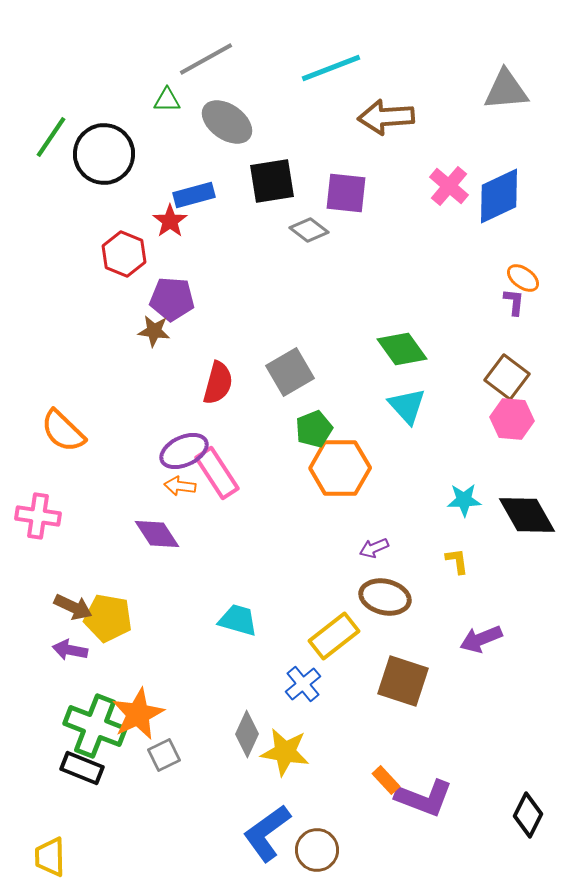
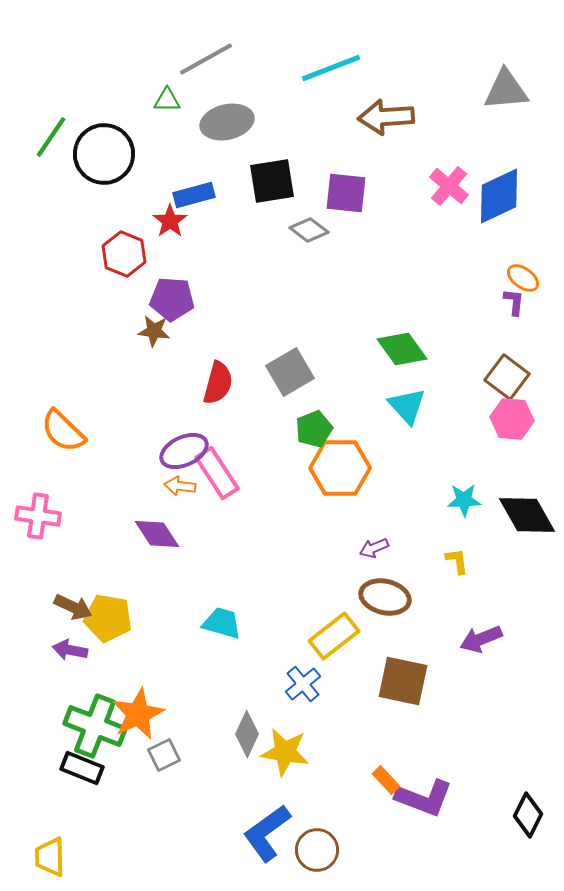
gray ellipse at (227, 122): rotated 48 degrees counterclockwise
cyan trapezoid at (238, 620): moved 16 px left, 3 px down
brown square at (403, 681): rotated 6 degrees counterclockwise
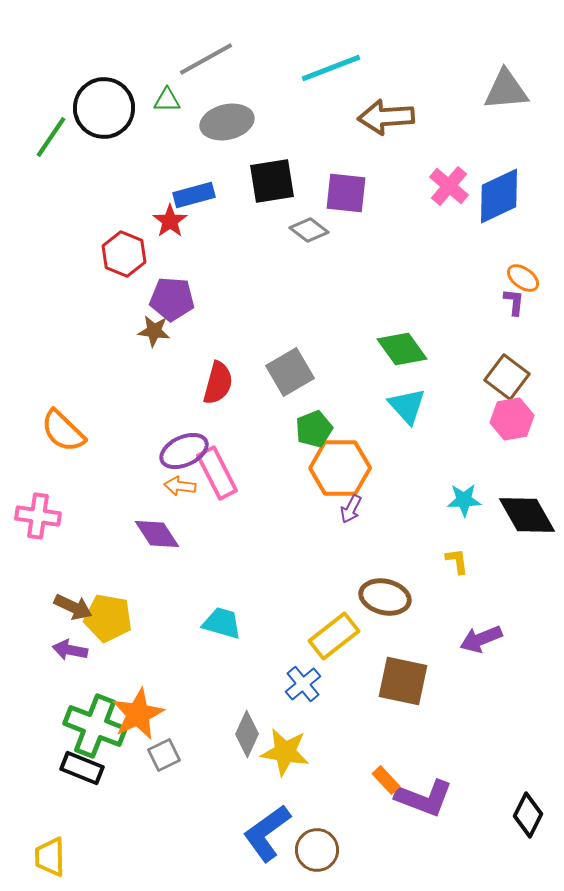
black circle at (104, 154): moved 46 px up
pink hexagon at (512, 419): rotated 15 degrees counterclockwise
pink rectangle at (217, 473): rotated 6 degrees clockwise
purple arrow at (374, 548): moved 23 px left, 39 px up; rotated 40 degrees counterclockwise
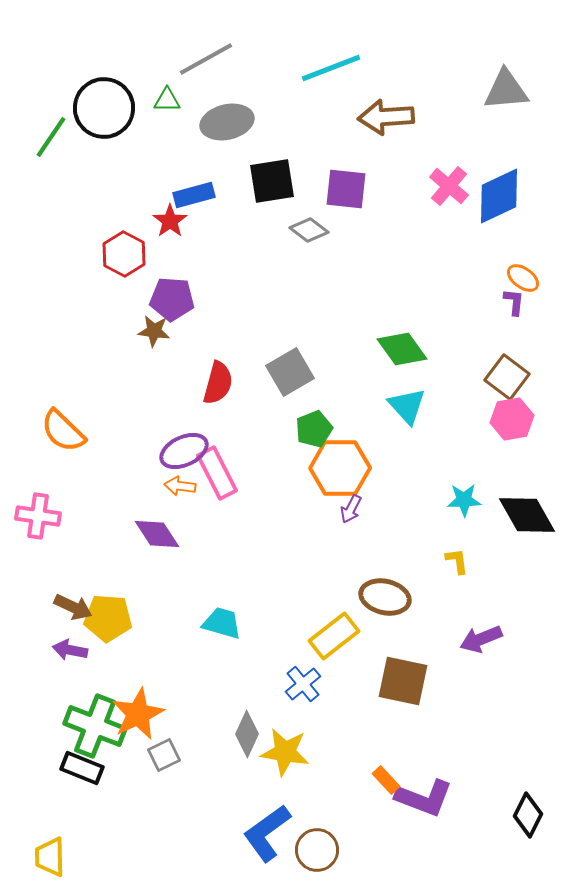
purple square at (346, 193): moved 4 px up
red hexagon at (124, 254): rotated 6 degrees clockwise
yellow pentagon at (108, 618): rotated 6 degrees counterclockwise
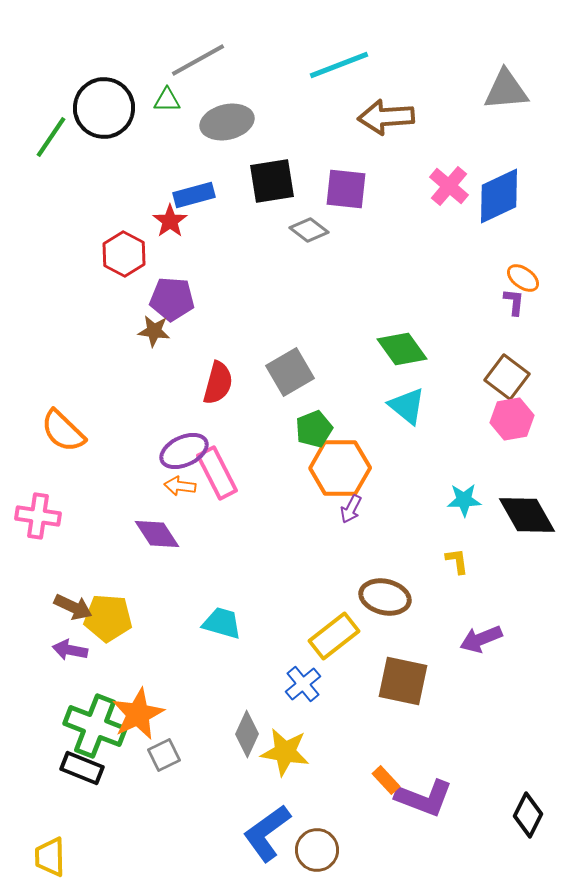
gray line at (206, 59): moved 8 px left, 1 px down
cyan line at (331, 68): moved 8 px right, 3 px up
cyan triangle at (407, 406): rotated 9 degrees counterclockwise
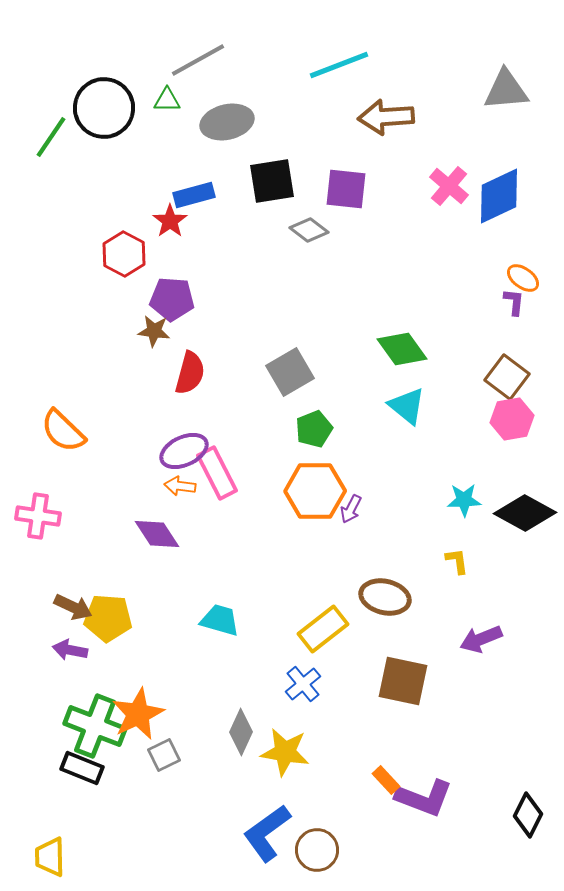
red semicircle at (218, 383): moved 28 px left, 10 px up
orange hexagon at (340, 468): moved 25 px left, 23 px down
black diamond at (527, 515): moved 2 px left, 2 px up; rotated 32 degrees counterclockwise
cyan trapezoid at (222, 623): moved 2 px left, 3 px up
yellow rectangle at (334, 636): moved 11 px left, 7 px up
gray diamond at (247, 734): moved 6 px left, 2 px up
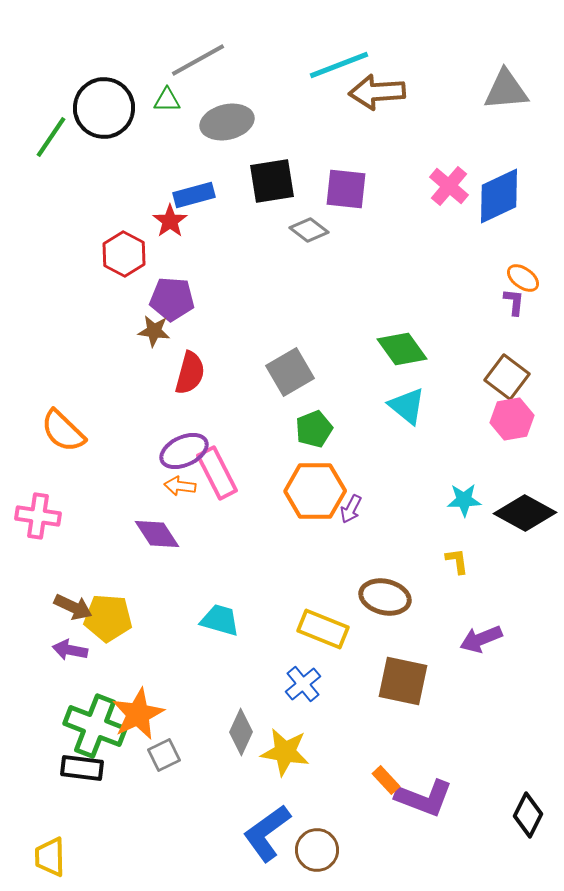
brown arrow at (386, 117): moved 9 px left, 25 px up
yellow rectangle at (323, 629): rotated 60 degrees clockwise
black rectangle at (82, 768): rotated 15 degrees counterclockwise
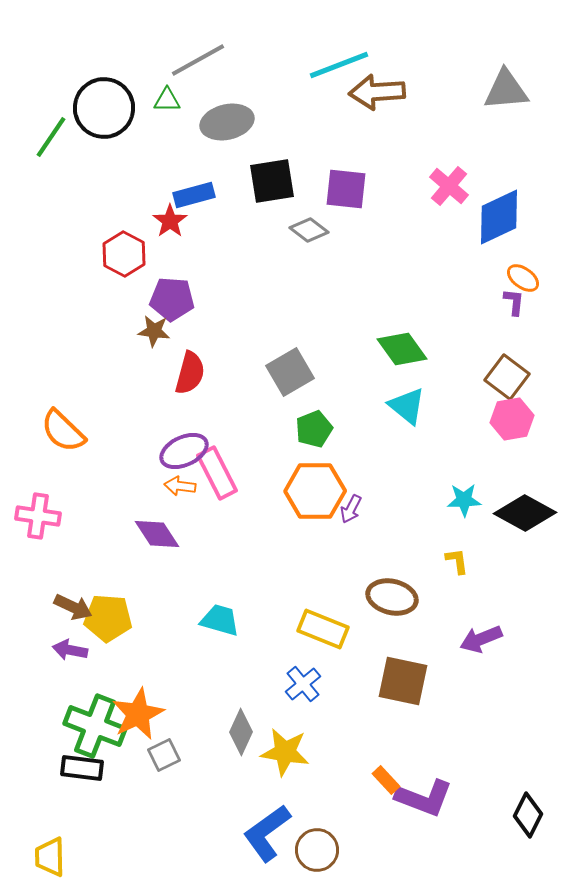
blue diamond at (499, 196): moved 21 px down
brown ellipse at (385, 597): moved 7 px right
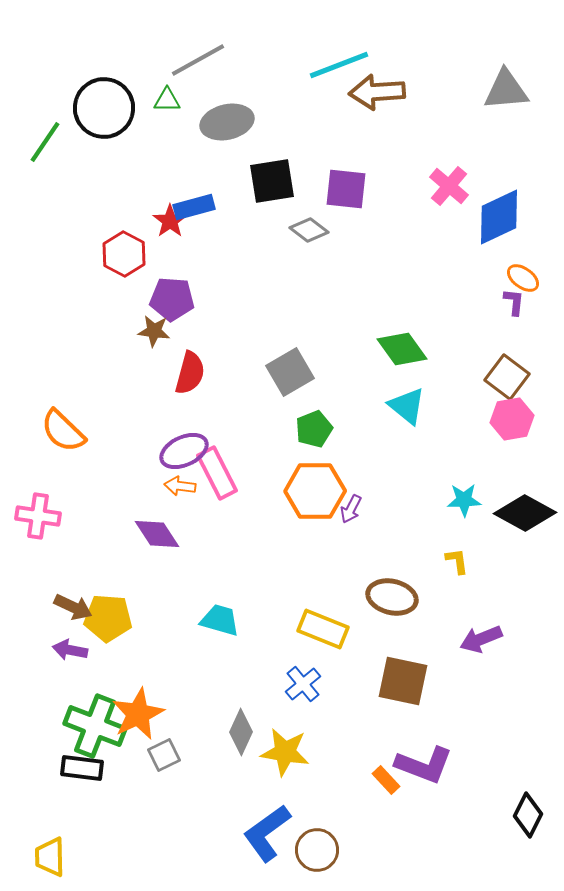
green line at (51, 137): moved 6 px left, 5 px down
blue rectangle at (194, 195): moved 12 px down
purple L-shape at (424, 798): moved 33 px up
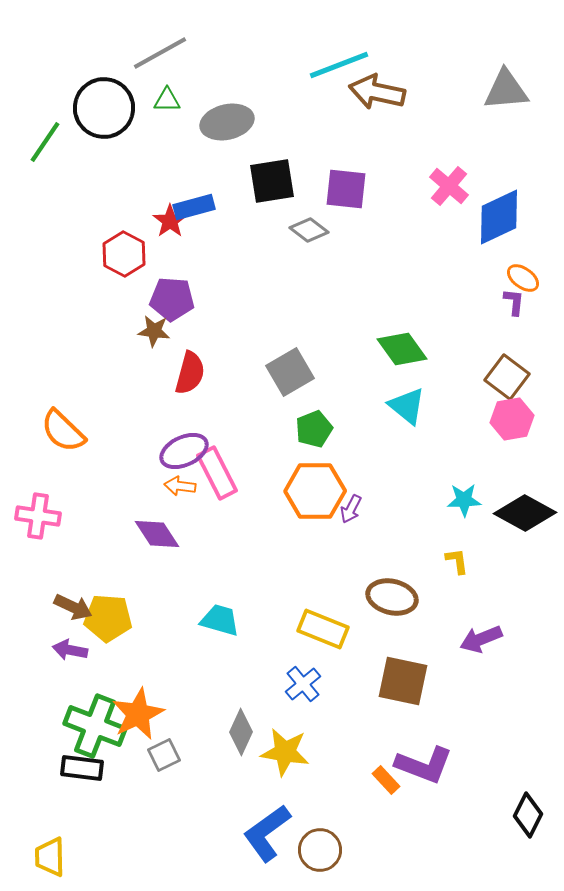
gray line at (198, 60): moved 38 px left, 7 px up
brown arrow at (377, 92): rotated 16 degrees clockwise
brown circle at (317, 850): moved 3 px right
